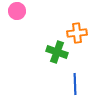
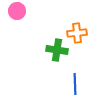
green cross: moved 2 px up; rotated 10 degrees counterclockwise
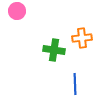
orange cross: moved 5 px right, 5 px down
green cross: moved 3 px left
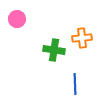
pink circle: moved 8 px down
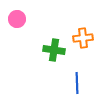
orange cross: moved 1 px right
blue line: moved 2 px right, 1 px up
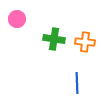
orange cross: moved 2 px right, 4 px down; rotated 12 degrees clockwise
green cross: moved 11 px up
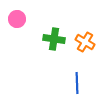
orange cross: rotated 24 degrees clockwise
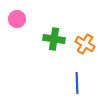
orange cross: moved 2 px down
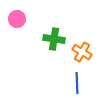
orange cross: moved 3 px left, 8 px down
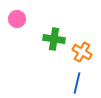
blue line: rotated 15 degrees clockwise
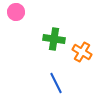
pink circle: moved 1 px left, 7 px up
blue line: moved 21 px left; rotated 40 degrees counterclockwise
